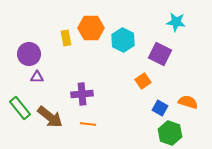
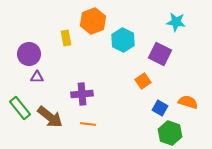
orange hexagon: moved 2 px right, 7 px up; rotated 20 degrees counterclockwise
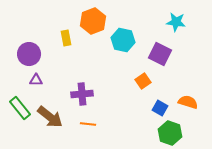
cyan hexagon: rotated 15 degrees counterclockwise
purple triangle: moved 1 px left, 3 px down
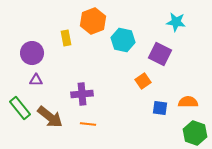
purple circle: moved 3 px right, 1 px up
orange semicircle: rotated 18 degrees counterclockwise
blue square: rotated 21 degrees counterclockwise
green hexagon: moved 25 px right
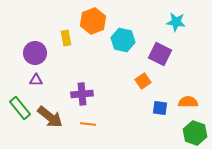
purple circle: moved 3 px right
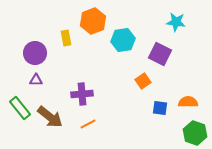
cyan hexagon: rotated 20 degrees counterclockwise
orange line: rotated 35 degrees counterclockwise
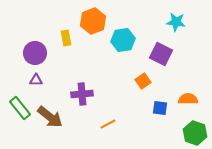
purple square: moved 1 px right
orange semicircle: moved 3 px up
orange line: moved 20 px right
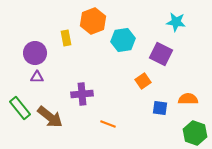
purple triangle: moved 1 px right, 3 px up
orange line: rotated 49 degrees clockwise
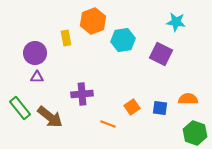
orange square: moved 11 px left, 26 px down
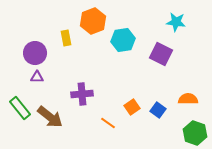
blue square: moved 2 px left, 2 px down; rotated 28 degrees clockwise
orange line: moved 1 px up; rotated 14 degrees clockwise
